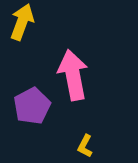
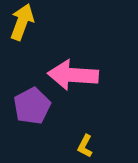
pink arrow: rotated 75 degrees counterclockwise
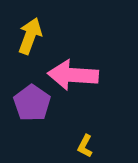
yellow arrow: moved 8 px right, 14 px down
purple pentagon: moved 3 px up; rotated 9 degrees counterclockwise
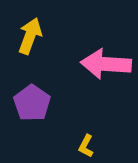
pink arrow: moved 33 px right, 11 px up
yellow L-shape: moved 1 px right
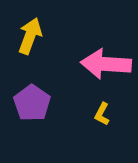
yellow L-shape: moved 16 px right, 32 px up
